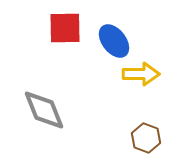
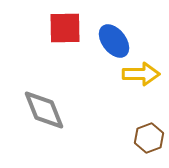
brown hexagon: moved 3 px right; rotated 20 degrees clockwise
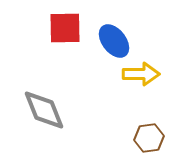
brown hexagon: rotated 12 degrees clockwise
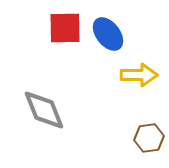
blue ellipse: moved 6 px left, 7 px up
yellow arrow: moved 2 px left, 1 px down
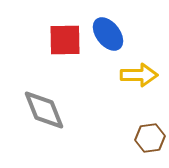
red square: moved 12 px down
brown hexagon: moved 1 px right
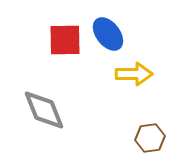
yellow arrow: moved 5 px left, 1 px up
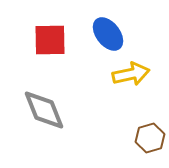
red square: moved 15 px left
yellow arrow: moved 3 px left; rotated 12 degrees counterclockwise
brown hexagon: rotated 8 degrees counterclockwise
